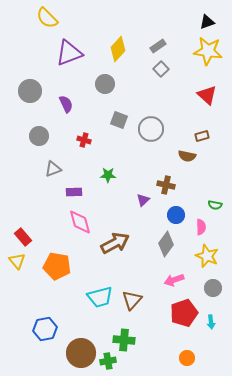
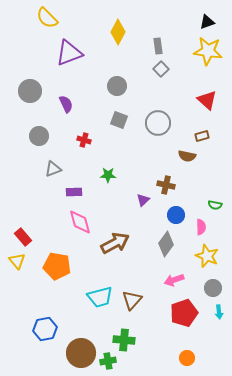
gray rectangle at (158, 46): rotated 63 degrees counterclockwise
yellow diamond at (118, 49): moved 17 px up; rotated 15 degrees counterclockwise
gray circle at (105, 84): moved 12 px right, 2 px down
red triangle at (207, 95): moved 5 px down
gray circle at (151, 129): moved 7 px right, 6 px up
cyan arrow at (211, 322): moved 8 px right, 10 px up
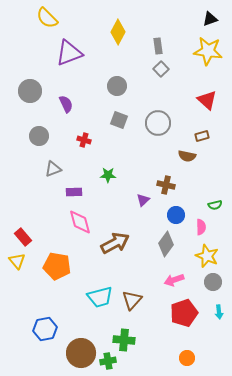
black triangle at (207, 22): moved 3 px right, 3 px up
green semicircle at (215, 205): rotated 24 degrees counterclockwise
gray circle at (213, 288): moved 6 px up
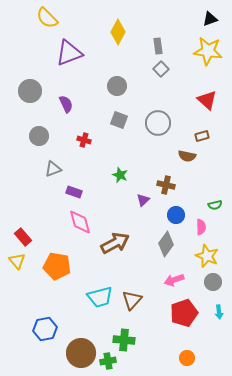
green star at (108, 175): moved 12 px right; rotated 21 degrees clockwise
purple rectangle at (74, 192): rotated 21 degrees clockwise
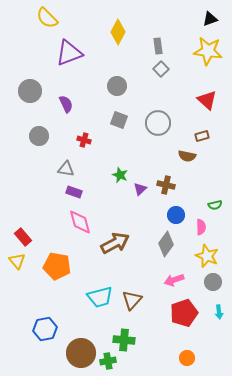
gray triangle at (53, 169): moved 13 px right; rotated 30 degrees clockwise
purple triangle at (143, 200): moved 3 px left, 11 px up
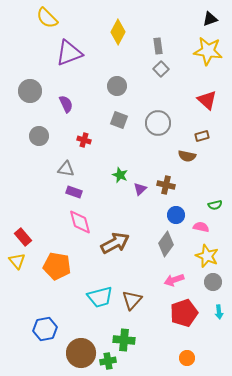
pink semicircle at (201, 227): rotated 77 degrees counterclockwise
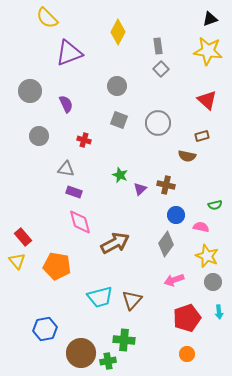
red pentagon at (184, 313): moved 3 px right, 5 px down
orange circle at (187, 358): moved 4 px up
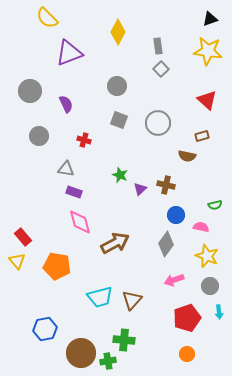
gray circle at (213, 282): moved 3 px left, 4 px down
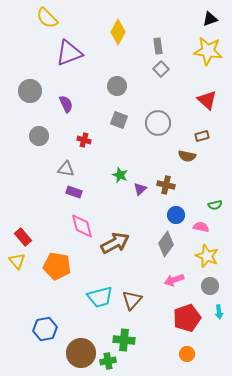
pink diamond at (80, 222): moved 2 px right, 4 px down
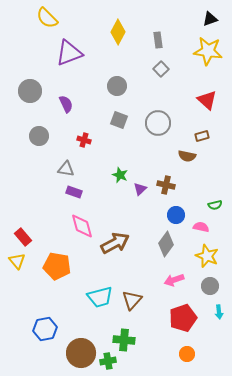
gray rectangle at (158, 46): moved 6 px up
red pentagon at (187, 318): moved 4 px left
